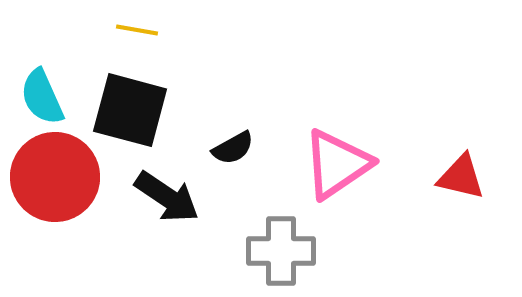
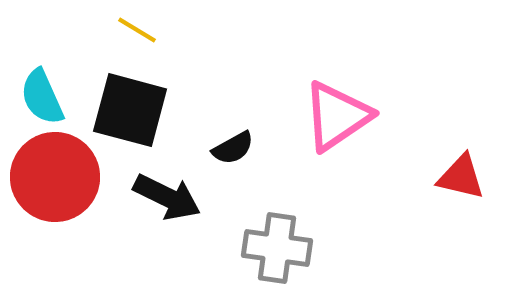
yellow line: rotated 21 degrees clockwise
pink triangle: moved 48 px up
black arrow: rotated 8 degrees counterclockwise
gray cross: moved 4 px left, 3 px up; rotated 8 degrees clockwise
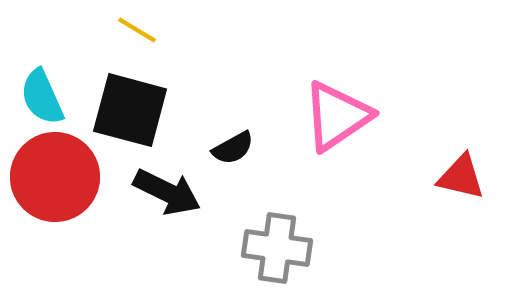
black arrow: moved 5 px up
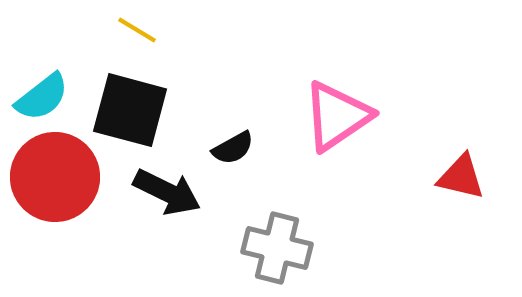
cyan semicircle: rotated 104 degrees counterclockwise
gray cross: rotated 6 degrees clockwise
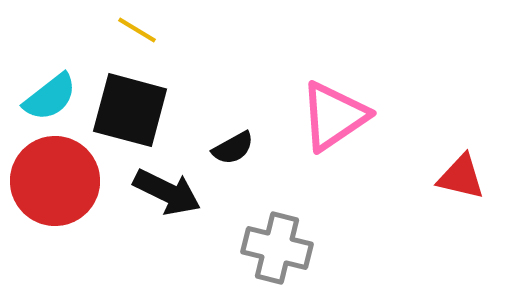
cyan semicircle: moved 8 px right
pink triangle: moved 3 px left
red circle: moved 4 px down
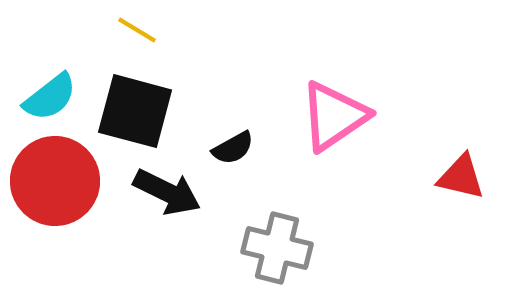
black square: moved 5 px right, 1 px down
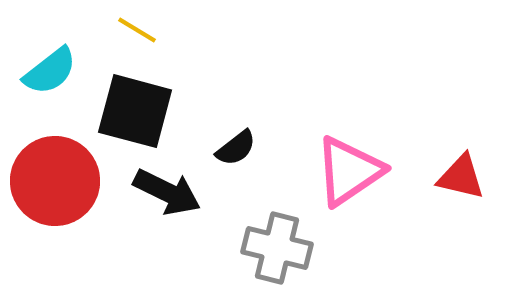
cyan semicircle: moved 26 px up
pink triangle: moved 15 px right, 55 px down
black semicircle: moved 3 px right; rotated 9 degrees counterclockwise
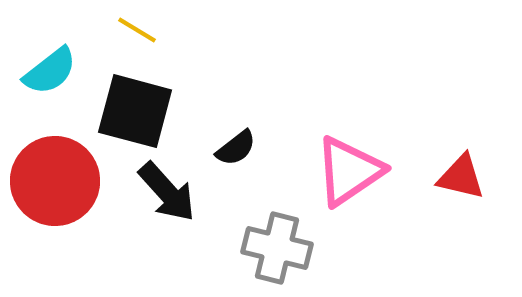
black arrow: rotated 22 degrees clockwise
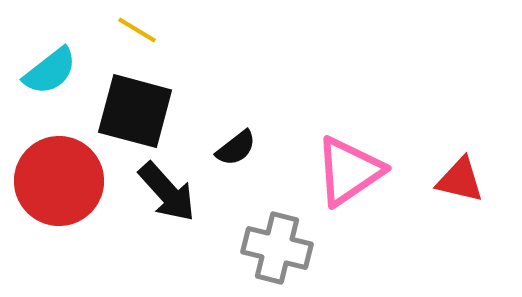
red triangle: moved 1 px left, 3 px down
red circle: moved 4 px right
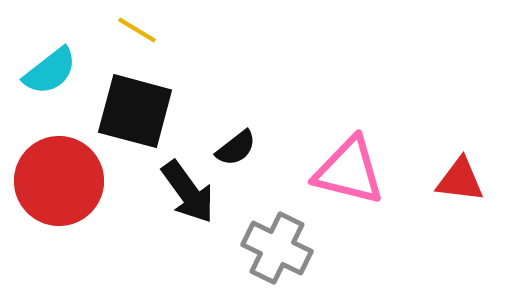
pink triangle: rotated 48 degrees clockwise
red triangle: rotated 6 degrees counterclockwise
black arrow: moved 21 px right; rotated 6 degrees clockwise
gray cross: rotated 12 degrees clockwise
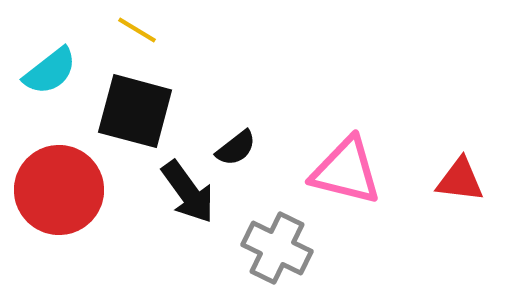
pink triangle: moved 3 px left
red circle: moved 9 px down
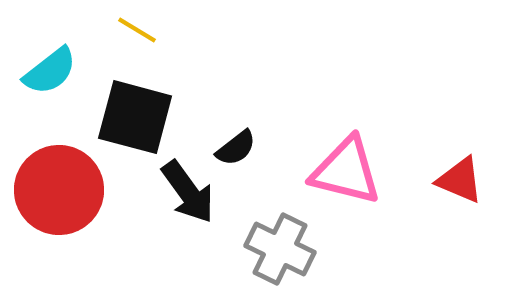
black square: moved 6 px down
red triangle: rotated 16 degrees clockwise
gray cross: moved 3 px right, 1 px down
